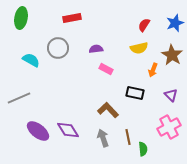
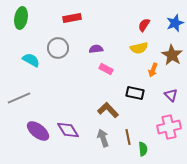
pink cross: rotated 15 degrees clockwise
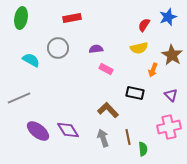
blue star: moved 7 px left, 6 px up
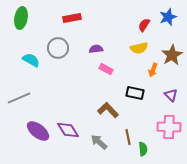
brown star: rotated 10 degrees clockwise
pink cross: rotated 15 degrees clockwise
gray arrow: moved 4 px left, 4 px down; rotated 30 degrees counterclockwise
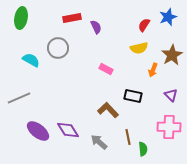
purple semicircle: moved 22 px up; rotated 72 degrees clockwise
black rectangle: moved 2 px left, 3 px down
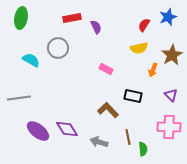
gray line: rotated 15 degrees clockwise
purple diamond: moved 1 px left, 1 px up
gray arrow: rotated 24 degrees counterclockwise
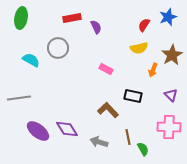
green semicircle: rotated 24 degrees counterclockwise
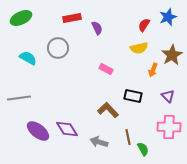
green ellipse: rotated 55 degrees clockwise
purple semicircle: moved 1 px right, 1 px down
cyan semicircle: moved 3 px left, 2 px up
purple triangle: moved 3 px left, 1 px down
